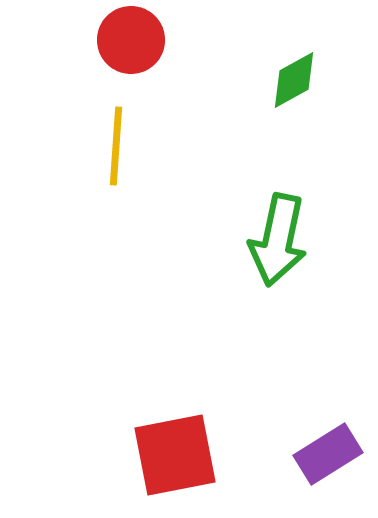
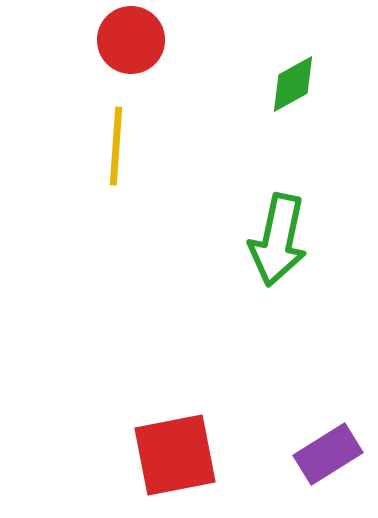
green diamond: moved 1 px left, 4 px down
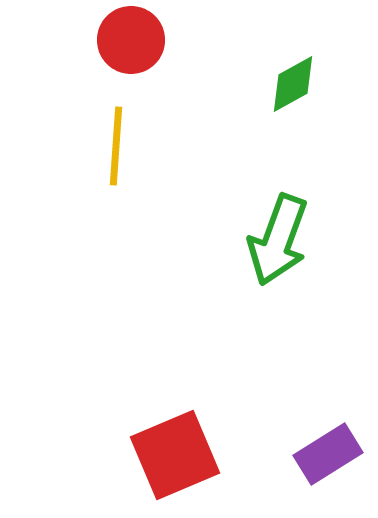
green arrow: rotated 8 degrees clockwise
red square: rotated 12 degrees counterclockwise
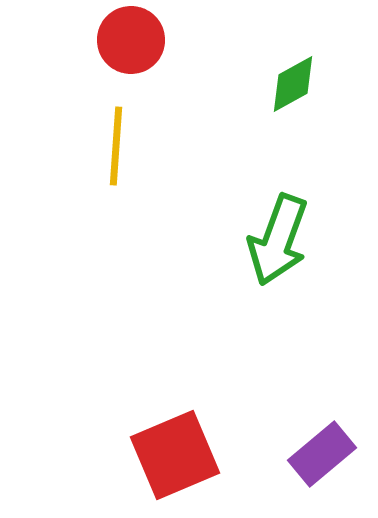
purple rectangle: moved 6 px left; rotated 8 degrees counterclockwise
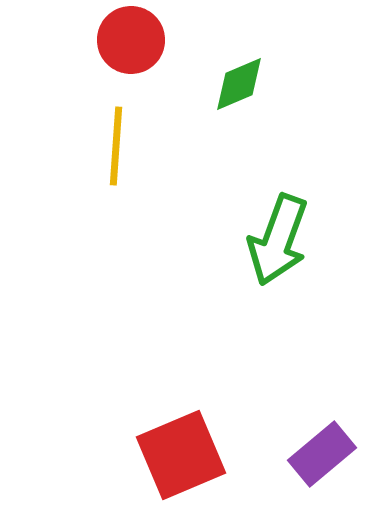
green diamond: moved 54 px left; rotated 6 degrees clockwise
red square: moved 6 px right
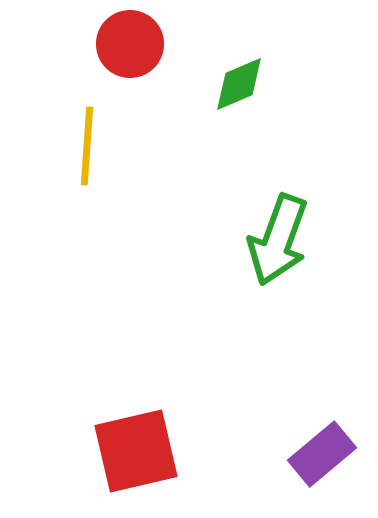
red circle: moved 1 px left, 4 px down
yellow line: moved 29 px left
red square: moved 45 px left, 4 px up; rotated 10 degrees clockwise
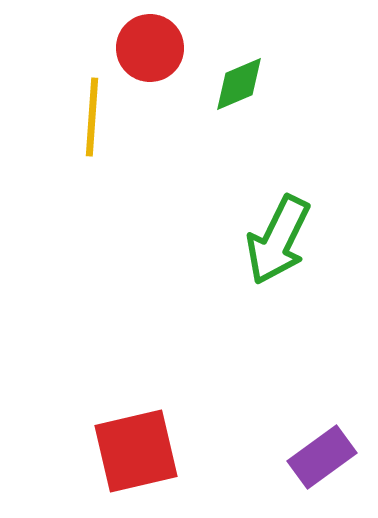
red circle: moved 20 px right, 4 px down
yellow line: moved 5 px right, 29 px up
green arrow: rotated 6 degrees clockwise
purple rectangle: moved 3 px down; rotated 4 degrees clockwise
